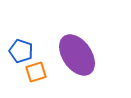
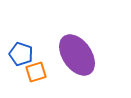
blue pentagon: moved 3 px down
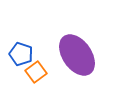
orange square: rotated 20 degrees counterclockwise
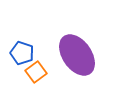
blue pentagon: moved 1 px right, 1 px up
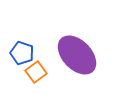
purple ellipse: rotated 9 degrees counterclockwise
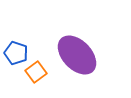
blue pentagon: moved 6 px left
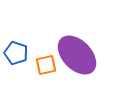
orange square: moved 10 px right, 7 px up; rotated 25 degrees clockwise
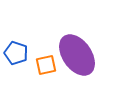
purple ellipse: rotated 9 degrees clockwise
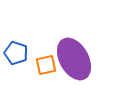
purple ellipse: moved 3 px left, 4 px down; rotated 6 degrees clockwise
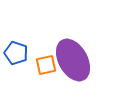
purple ellipse: moved 1 px left, 1 px down
